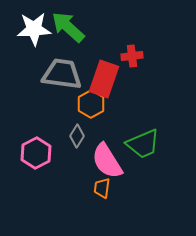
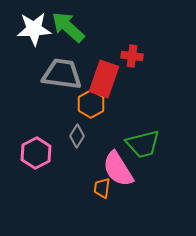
red cross: rotated 15 degrees clockwise
green trapezoid: rotated 9 degrees clockwise
pink semicircle: moved 11 px right, 8 px down
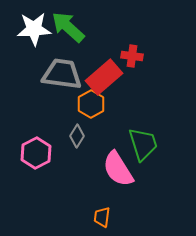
red rectangle: moved 2 px up; rotated 30 degrees clockwise
green trapezoid: rotated 93 degrees counterclockwise
orange trapezoid: moved 29 px down
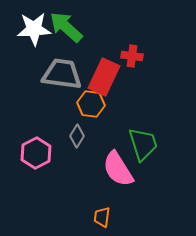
green arrow: moved 2 px left
red rectangle: rotated 24 degrees counterclockwise
orange hexagon: rotated 24 degrees counterclockwise
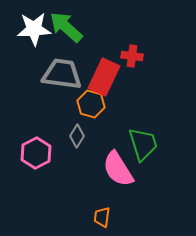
orange hexagon: rotated 8 degrees clockwise
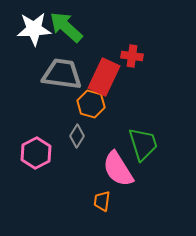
orange trapezoid: moved 16 px up
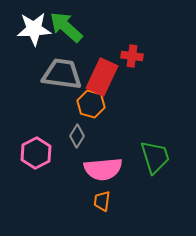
red rectangle: moved 2 px left
green trapezoid: moved 12 px right, 13 px down
pink semicircle: moved 15 px left; rotated 63 degrees counterclockwise
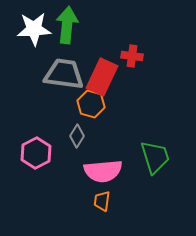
green arrow: moved 1 px right, 2 px up; rotated 54 degrees clockwise
gray trapezoid: moved 2 px right
pink semicircle: moved 2 px down
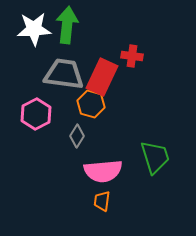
pink hexagon: moved 39 px up
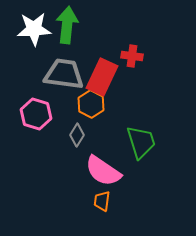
orange hexagon: rotated 12 degrees clockwise
pink hexagon: rotated 16 degrees counterclockwise
gray diamond: moved 1 px up
green trapezoid: moved 14 px left, 15 px up
pink semicircle: rotated 39 degrees clockwise
